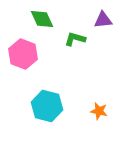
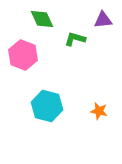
pink hexagon: moved 1 px down
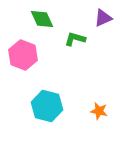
purple triangle: moved 2 px up; rotated 18 degrees counterclockwise
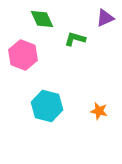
purple triangle: moved 2 px right
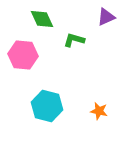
purple triangle: moved 1 px right, 1 px up
green L-shape: moved 1 px left, 1 px down
pink hexagon: rotated 16 degrees counterclockwise
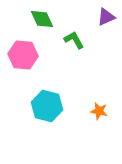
green L-shape: rotated 45 degrees clockwise
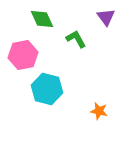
purple triangle: rotated 42 degrees counterclockwise
green L-shape: moved 2 px right, 1 px up
pink hexagon: rotated 16 degrees counterclockwise
cyan hexagon: moved 17 px up
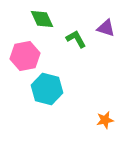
purple triangle: moved 11 px down; rotated 36 degrees counterclockwise
pink hexagon: moved 2 px right, 1 px down
orange star: moved 6 px right, 9 px down; rotated 24 degrees counterclockwise
